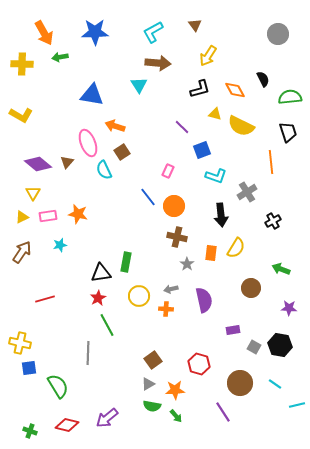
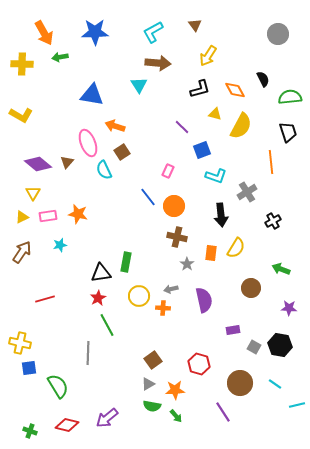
yellow semicircle at (241, 126): rotated 88 degrees counterclockwise
orange cross at (166, 309): moved 3 px left, 1 px up
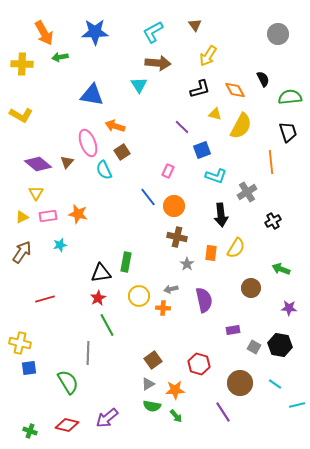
yellow triangle at (33, 193): moved 3 px right
green semicircle at (58, 386): moved 10 px right, 4 px up
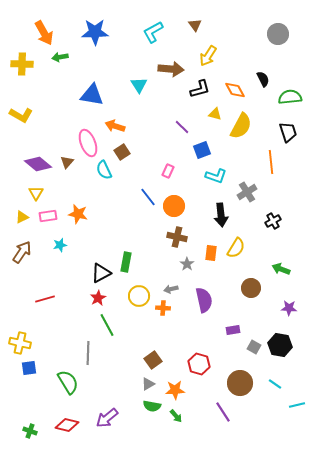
brown arrow at (158, 63): moved 13 px right, 6 px down
black triangle at (101, 273): rotated 20 degrees counterclockwise
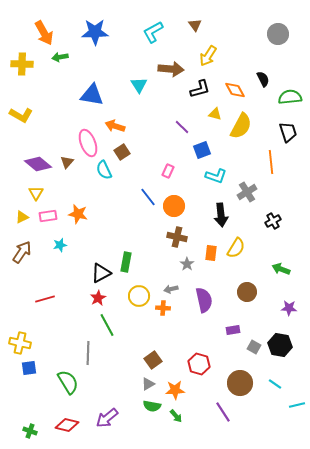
brown circle at (251, 288): moved 4 px left, 4 px down
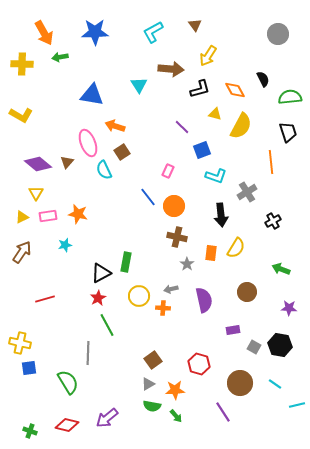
cyan star at (60, 245): moved 5 px right
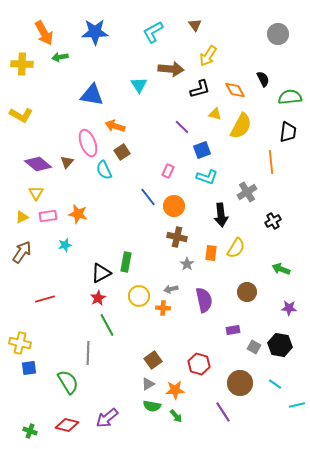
black trapezoid at (288, 132): rotated 25 degrees clockwise
cyan L-shape at (216, 176): moved 9 px left, 1 px down
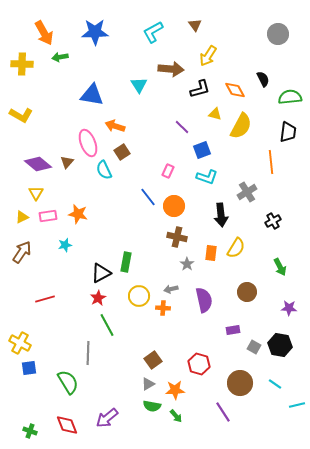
green arrow at (281, 269): moved 1 px left, 2 px up; rotated 138 degrees counterclockwise
yellow cross at (20, 343): rotated 15 degrees clockwise
red diamond at (67, 425): rotated 55 degrees clockwise
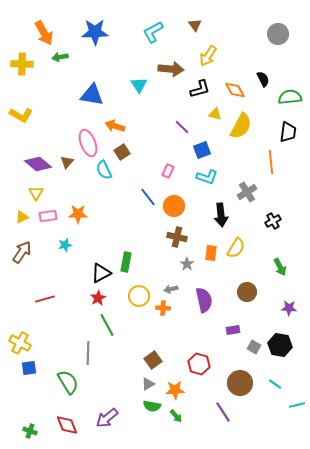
orange star at (78, 214): rotated 12 degrees counterclockwise
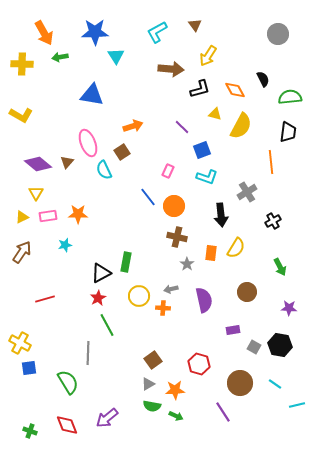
cyan L-shape at (153, 32): moved 4 px right
cyan triangle at (139, 85): moved 23 px left, 29 px up
orange arrow at (115, 126): moved 18 px right; rotated 144 degrees clockwise
green arrow at (176, 416): rotated 24 degrees counterclockwise
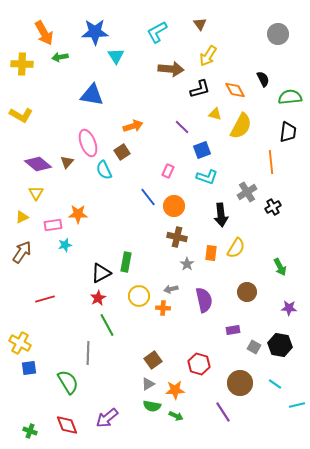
brown triangle at (195, 25): moved 5 px right, 1 px up
pink rectangle at (48, 216): moved 5 px right, 9 px down
black cross at (273, 221): moved 14 px up
